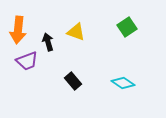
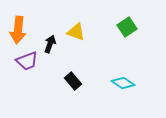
black arrow: moved 2 px right, 2 px down; rotated 36 degrees clockwise
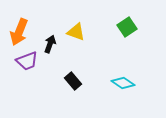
orange arrow: moved 1 px right, 2 px down; rotated 16 degrees clockwise
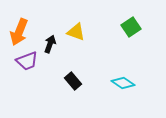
green square: moved 4 px right
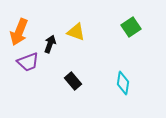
purple trapezoid: moved 1 px right, 1 px down
cyan diamond: rotated 65 degrees clockwise
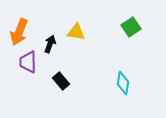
yellow triangle: rotated 12 degrees counterclockwise
purple trapezoid: rotated 110 degrees clockwise
black rectangle: moved 12 px left
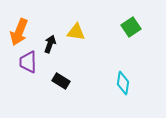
black rectangle: rotated 18 degrees counterclockwise
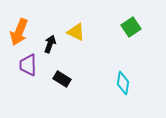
yellow triangle: rotated 18 degrees clockwise
purple trapezoid: moved 3 px down
black rectangle: moved 1 px right, 2 px up
